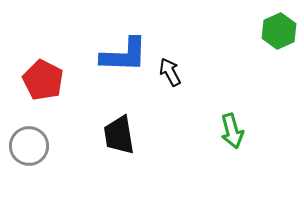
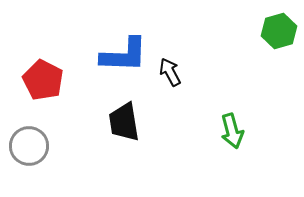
green hexagon: rotated 8 degrees clockwise
black trapezoid: moved 5 px right, 13 px up
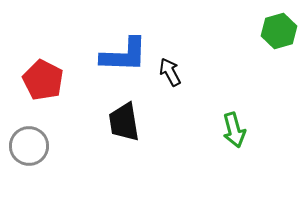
green arrow: moved 2 px right, 1 px up
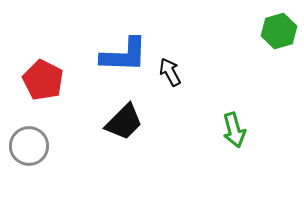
black trapezoid: rotated 126 degrees counterclockwise
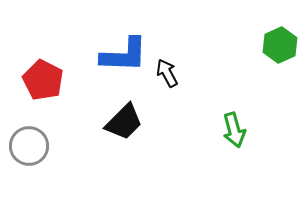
green hexagon: moved 1 px right, 14 px down; rotated 8 degrees counterclockwise
black arrow: moved 3 px left, 1 px down
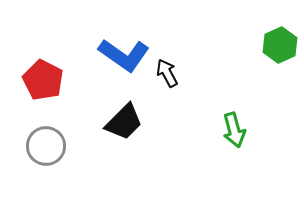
blue L-shape: rotated 33 degrees clockwise
gray circle: moved 17 px right
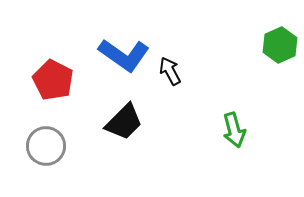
black arrow: moved 3 px right, 2 px up
red pentagon: moved 10 px right
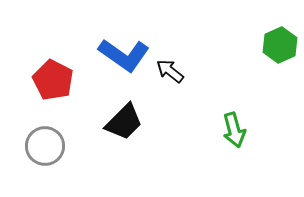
black arrow: rotated 24 degrees counterclockwise
gray circle: moved 1 px left
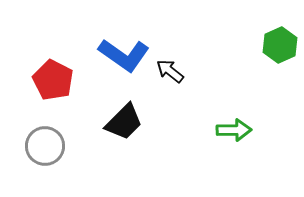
green arrow: rotated 76 degrees counterclockwise
